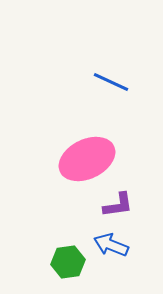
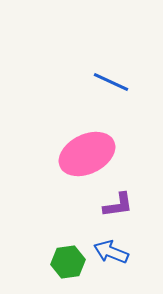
pink ellipse: moved 5 px up
blue arrow: moved 7 px down
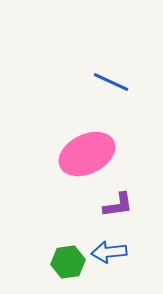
blue arrow: moved 2 px left; rotated 28 degrees counterclockwise
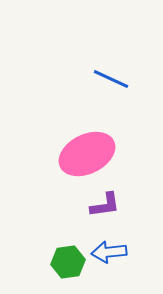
blue line: moved 3 px up
purple L-shape: moved 13 px left
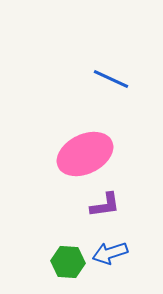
pink ellipse: moved 2 px left
blue arrow: moved 1 px right, 1 px down; rotated 12 degrees counterclockwise
green hexagon: rotated 12 degrees clockwise
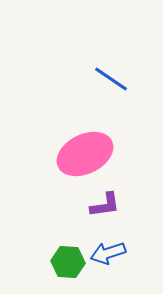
blue line: rotated 9 degrees clockwise
blue arrow: moved 2 px left
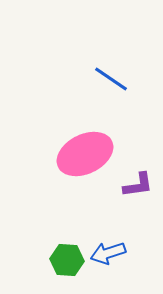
purple L-shape: moved 33 px right, 20 px up
green hexagon: moved 1 px left, 2 px up
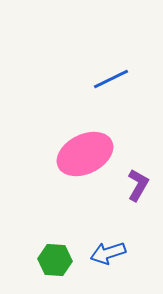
blue line: rotated 60 degrees counterclockwise
purple L-shape: rotated 52 degrees counterclockwise
green hexagon: moved 12 px left
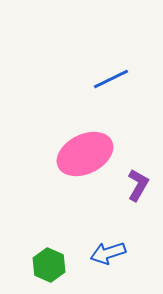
green hexagon: moved 6 px left, 5 px down; rotated 20 degrees clockwise
